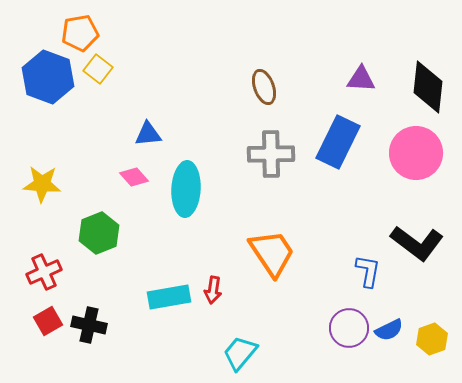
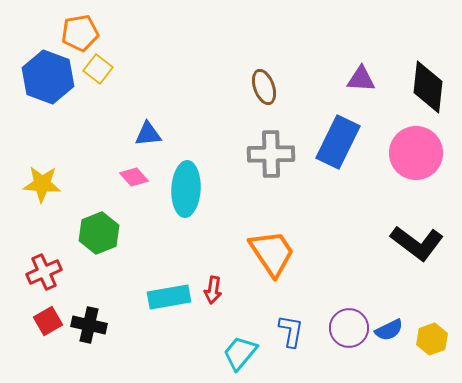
blue L-shape: moved 77 px left, 60 px down
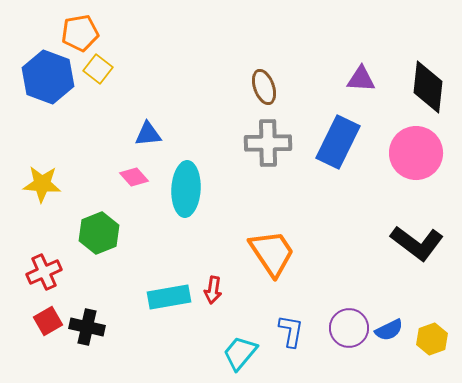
gray cross: moved 3 px left, 11 px up
black cross: moved 2 px left, 2 px down
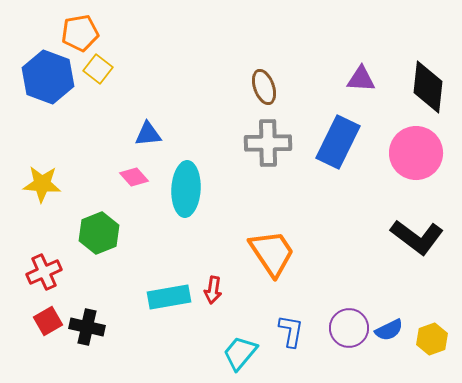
black L-shape: moved 6 px up
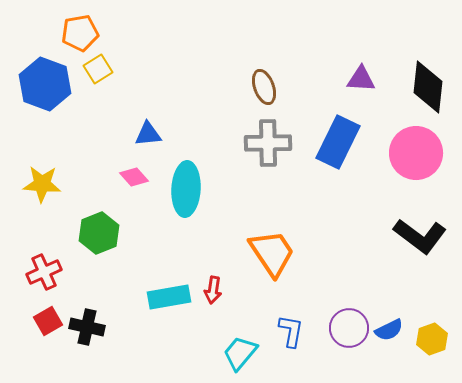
yellow square: rotated 20 degrees clockwise
blue hexagon: moved 3 px left, 7 px down
black L-shape: moved 3 px right, 1 px up
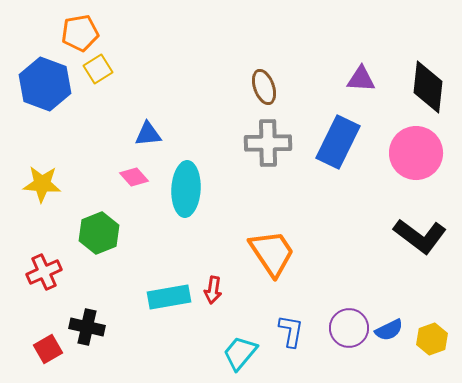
red square: moved 28 px down
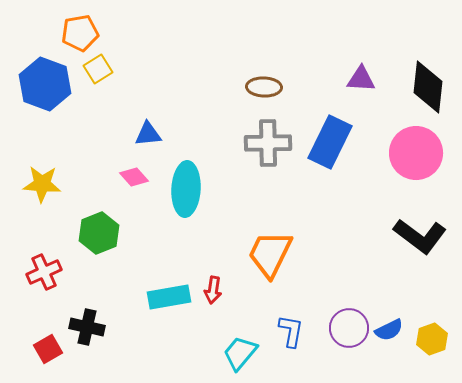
brown ellipse: rotated 68 degrees counterclockwise
blue rectangle: moved 8 px left
orange trapezoid: moved 2 px left, 1 px down; rotated 120 degrees counterclockwise
